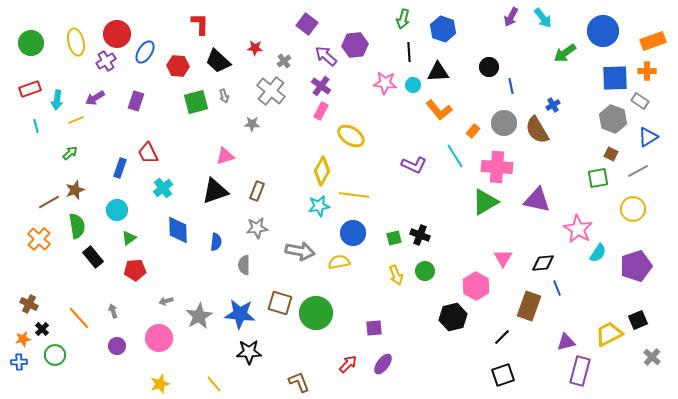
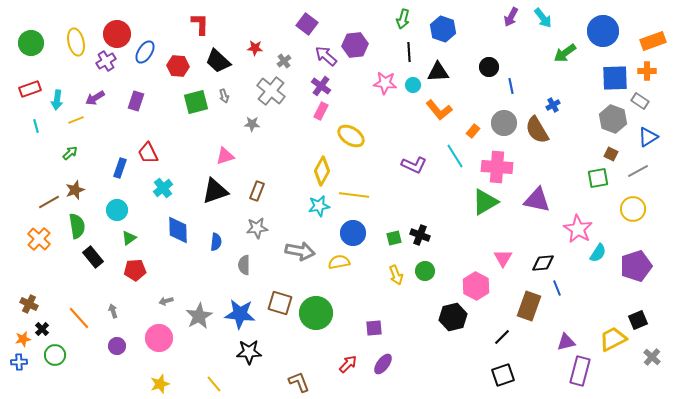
yellow trapezoid at (609, 334): moved 4 px right, 5 px down
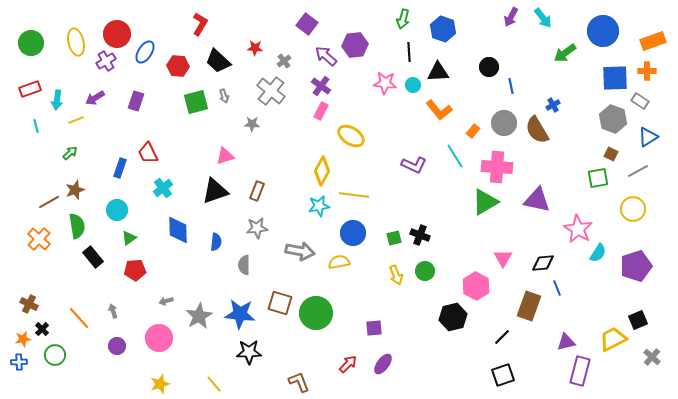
red L-shape at (200, 24): rotated 30 degrees clockwise
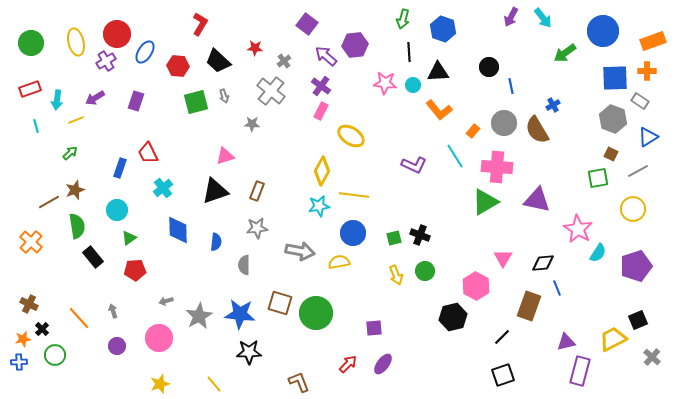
orange cross at (39, 239): moved 8 px left, 3 px down
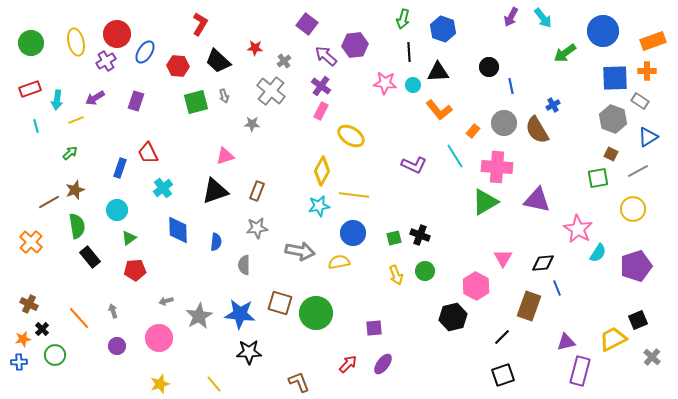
black rectangle at (93, 257): moved 3 px left
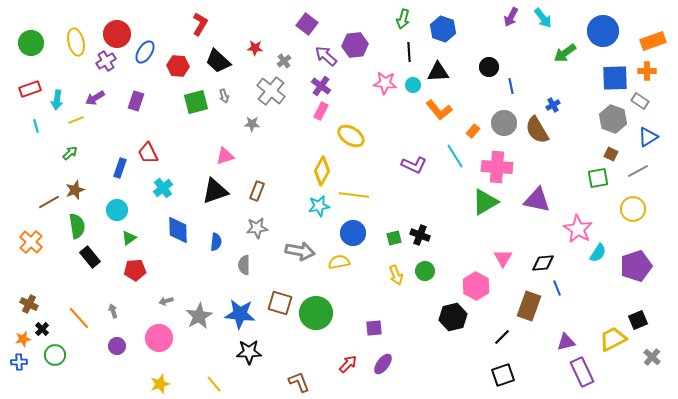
purple rectangle at (580, 371): moved 2 px right, 1 px down; rotated 40 degrees counterclockwise
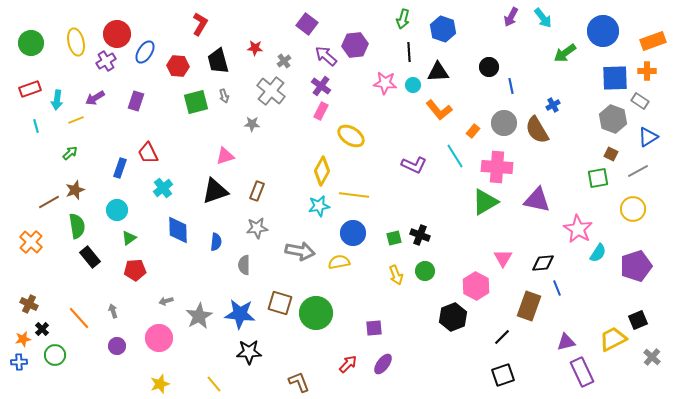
black trapezoid at (218, 61): rotated 32 degrees clockwise
black hexagon at (453, 317): rotated 8 degrees counterclockwise
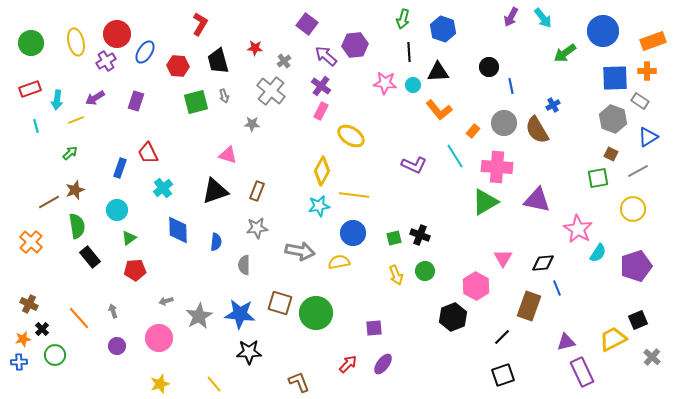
pink triangle at (225, 156): moved 3 px right, 1 px up; rotated 36 degrees clockwise
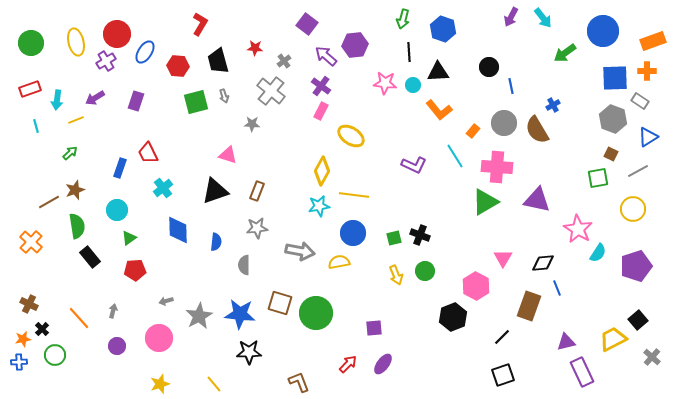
gray arrow at (113, 311): rotated 32 degrees clockwise
black square at (638, 320): rotated 18 degrees counterclockwise
